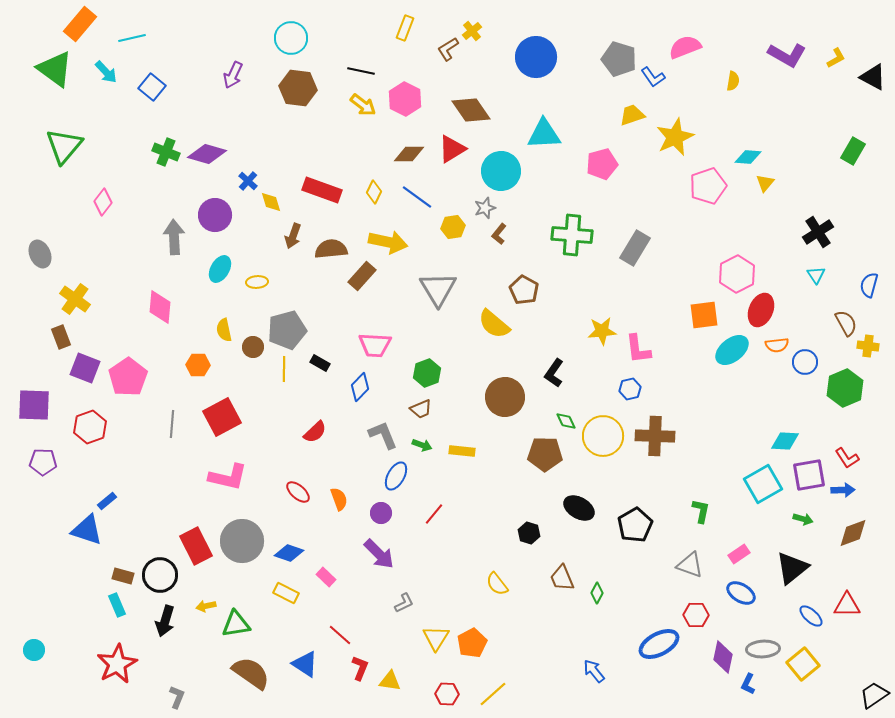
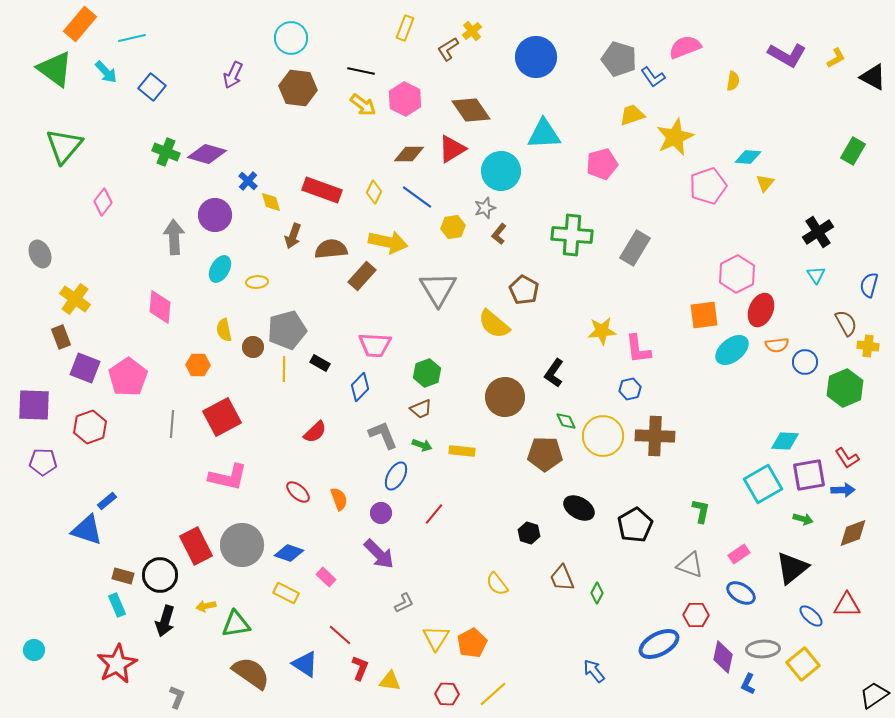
gray circle at (242, 541): moved 4 px down
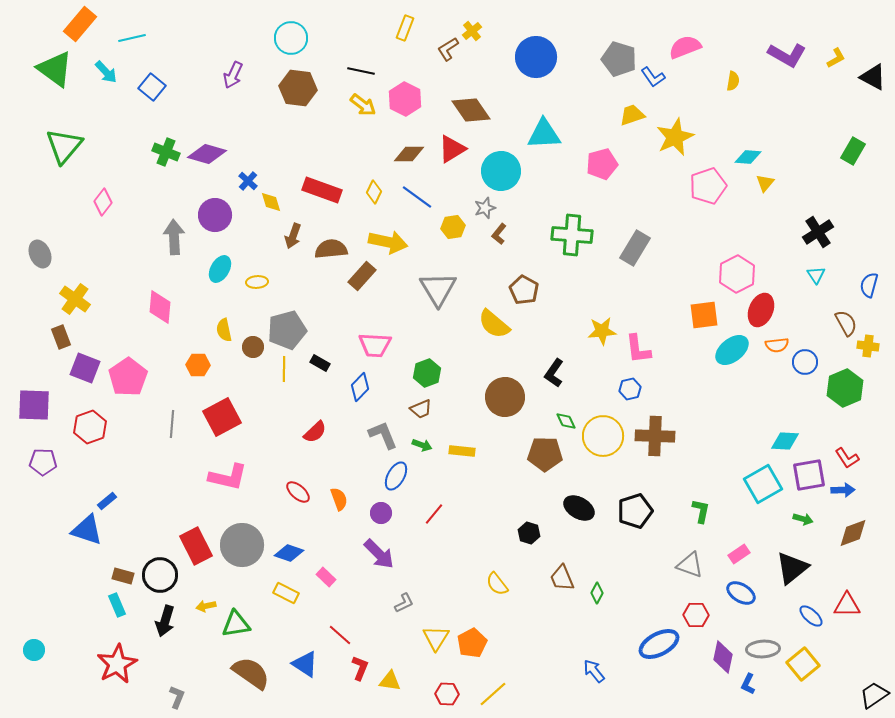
black pentagon at (635, 525): moved 14 px up; rotated 12 degrees clockwise
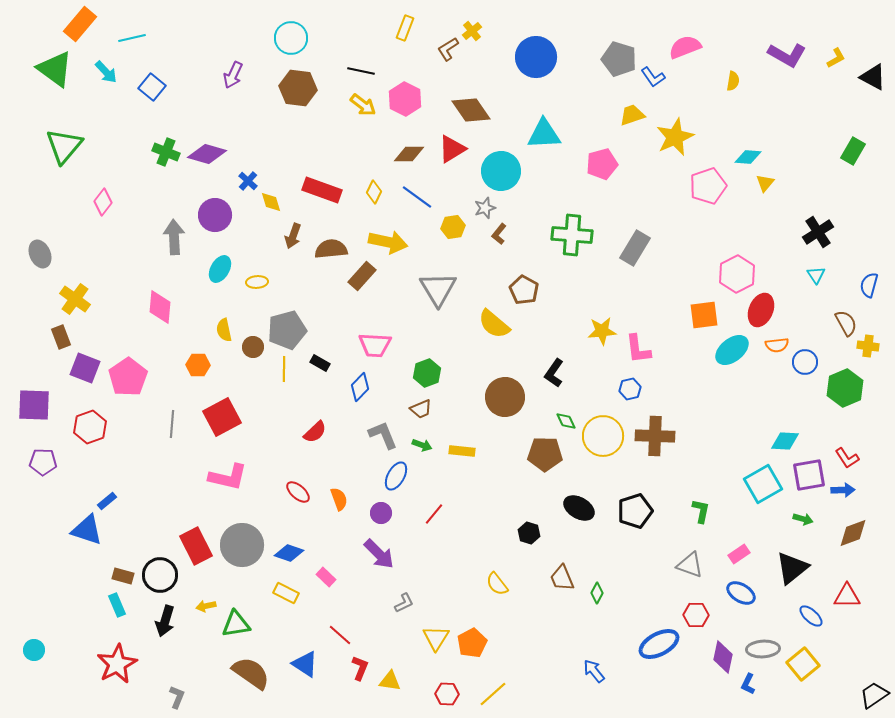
red triangle at (847, 605): moved 9 px up
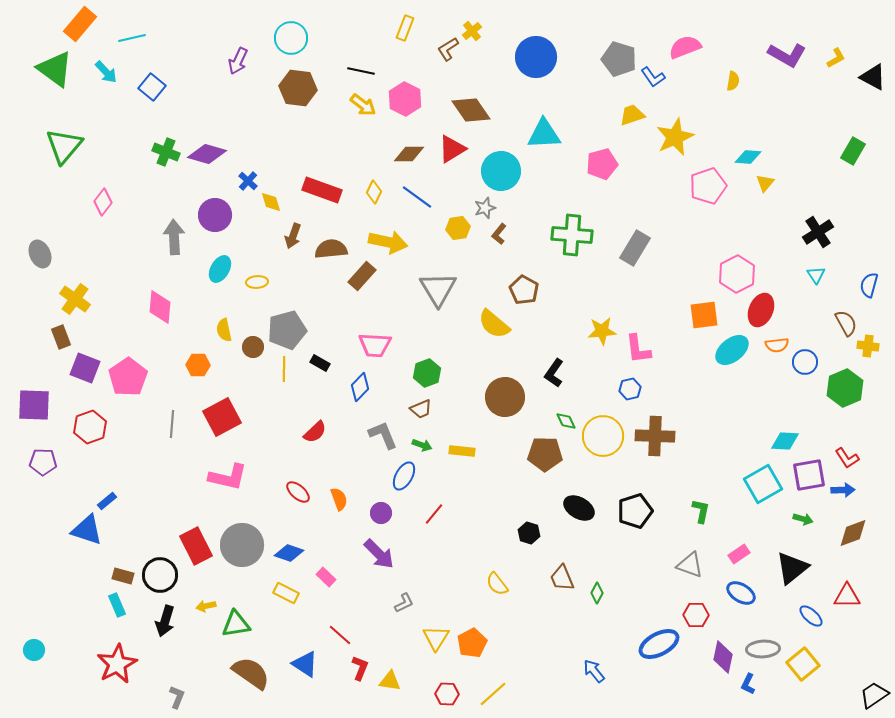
purple arrow at (233, 75): moved 5 px right, 14 px up
yellow hexagon at (453, 227): moved 5 px right, 1 px down
blue ellipse at (396, 476): moved 8 px right
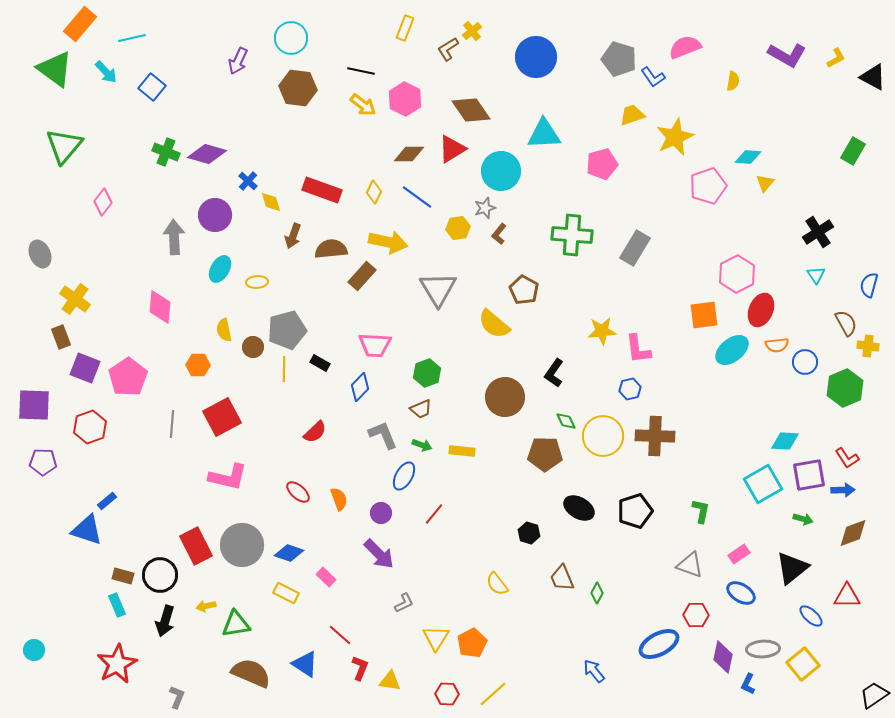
brown semicircle at (251, 673): rotated 12 degrees counterclockwise
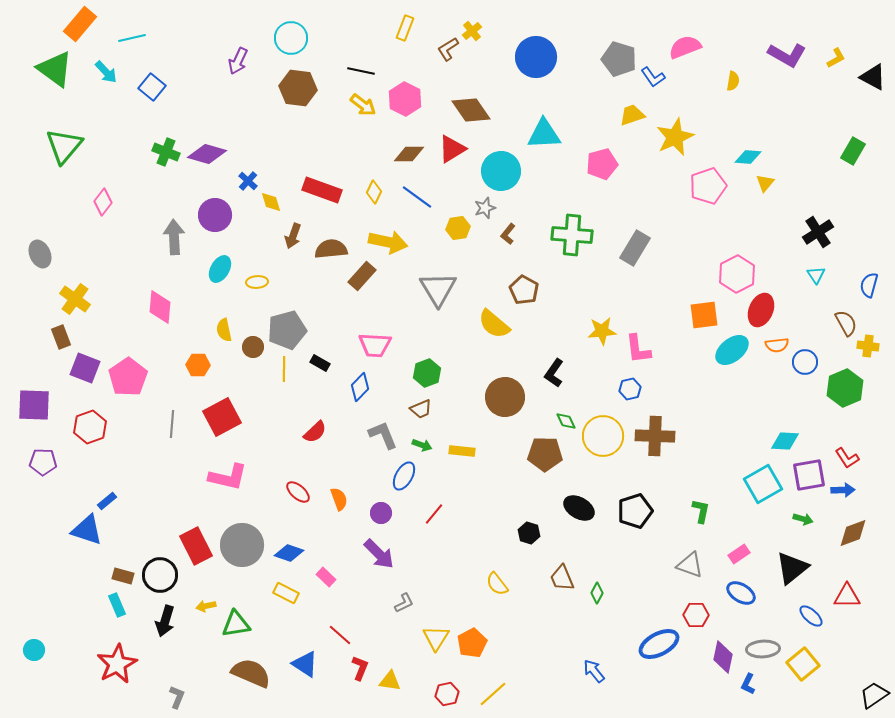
brown L-shape at (499, 234): moved 9 px right
red hexagon at (447, 694): rotated 15 degrees counterclockwise
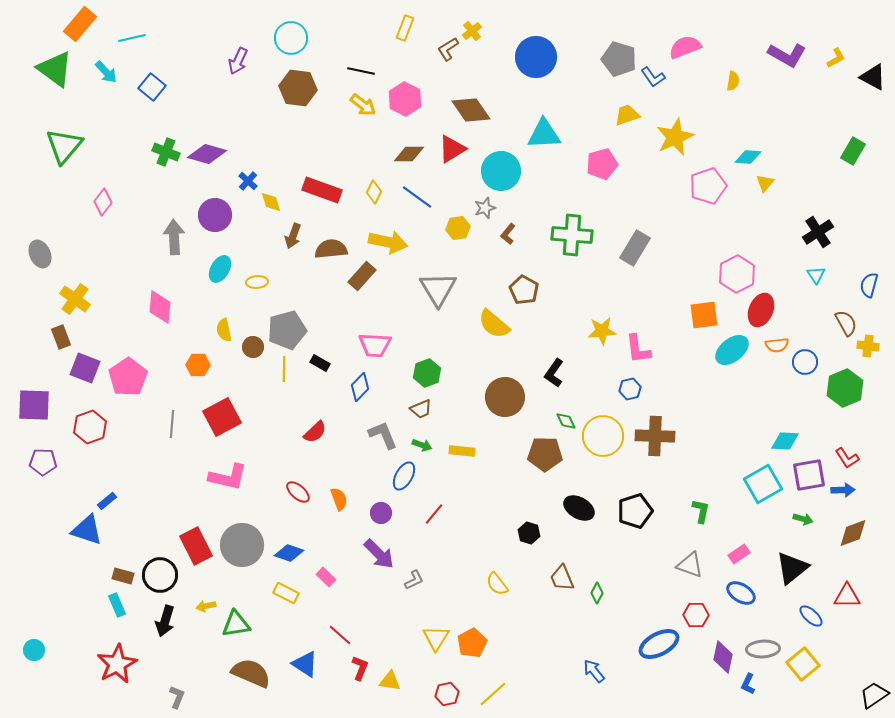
yellow trapezoid at (632, 115): moved 5 px left
gray L-shape at (404, 603): moved 10 px right, 23 px up
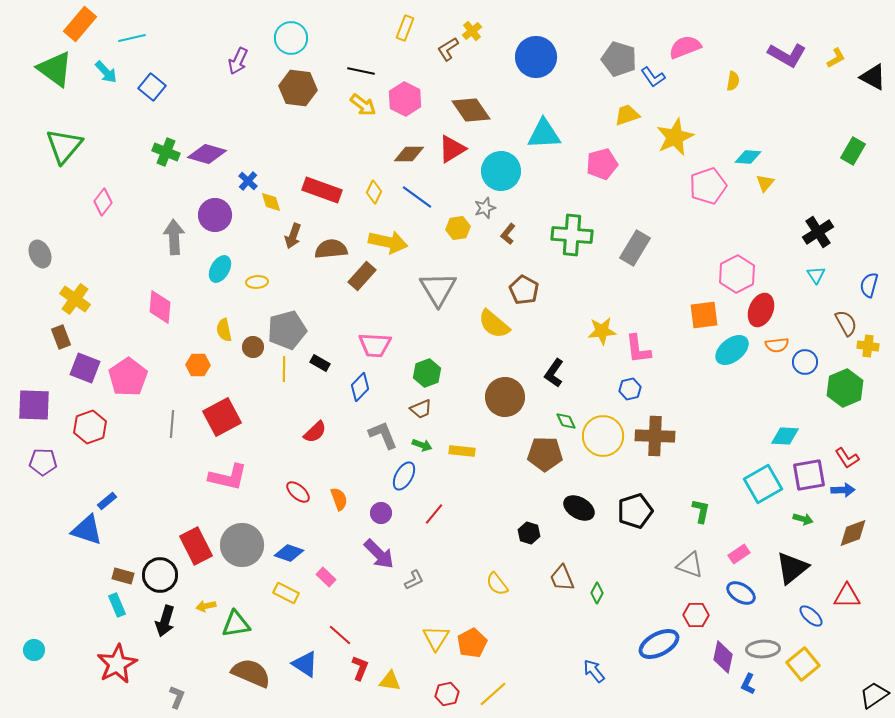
cyan diamond at (785, 441): moved 5 px up
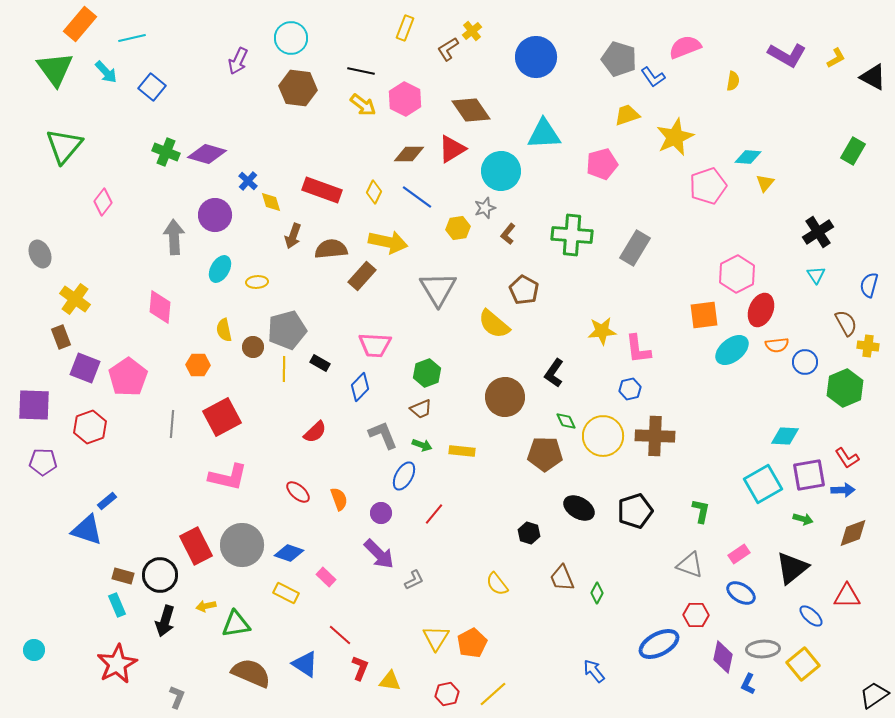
green triangle at (55, 69): rotated 18 degrees clockwise
